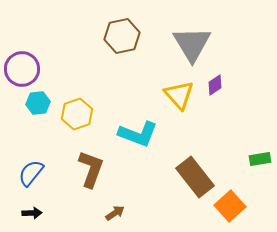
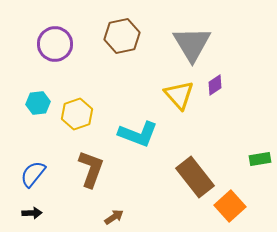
purple circle: moved 33 px right, 25 px up
blue semicircle: moved 2 px right, 1 px down
brown arrow: moved 1 px left, 4 px down
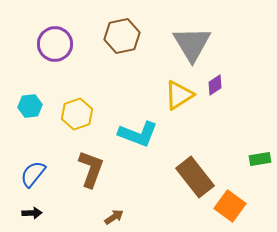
yellow triangle: rotated 40 degrees clockwise
cyan hexagon: moved 8 px left, 3 px down
orange square: rotated 12 degrees counterclockwise
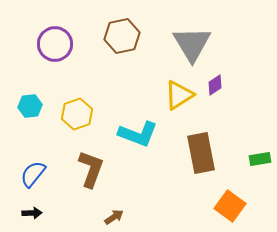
brown rectangle: moved 6 px right, 24 px up; rotated 27 degrees clockwise
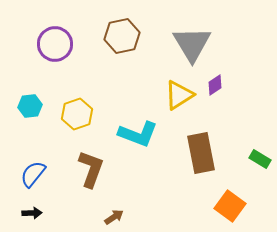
green rectangle: rotated 40 degrees clockwise
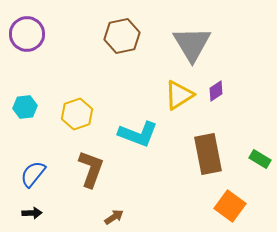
purple circle: moved 28 px left, 10 px up
purple diamond: moved 1 px right, 6 px down
cyan hexagon: moved 5 px left, 1 px down
brown rectangle: moved 7 px right, 1 px down
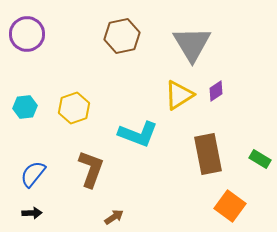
yellow hexagon: moved 3 px left, 6 px up
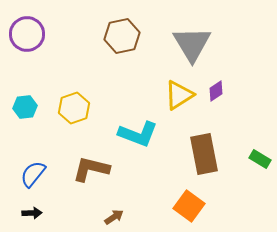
brown rectangle: moved 4 px left
brown L-shape: rotated 96 degrees counterclockwise
orange square: moved 41 px left
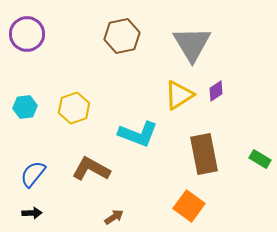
brown L-shape: rotated 15 degrees clockwise
